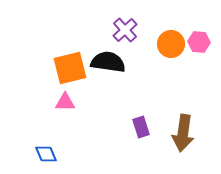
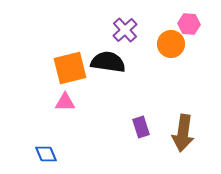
pink hexagon: moved 10 px left, 18 px up
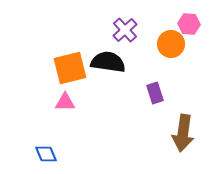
purple rectangle: moved 14 px right, 34 px up
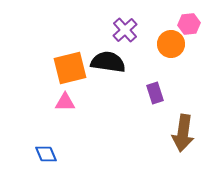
pink hexagon: rotated 10 degrees counterclockwise
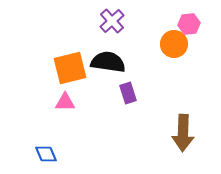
purple cross: moved 13 px left, 9 px up
orange circle: moved 3 px right
purple rectangle: moved 27 px left
brown arrow: rotated 6 degrees counterclockwise
